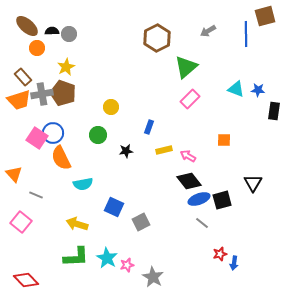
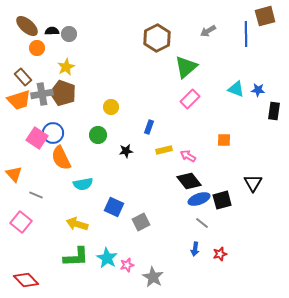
blue arrow at (234, 263): moved 39 px left, 14 px up
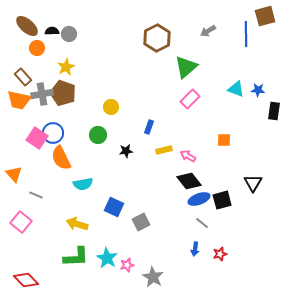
orange trapezoid at (19, 100): rotated 30 degrees clockwise
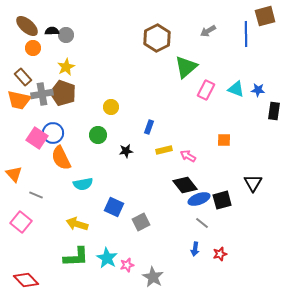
gray circle at (69, 34): moved 3 px left, 1 px down
orange circle at (37, 48): moved 4 px left
pink rectangle at (190, 99): moved 16 px right, 9 px up; rotated 18 degrees counterclockwise
black diamond at (189, 181): moved 4 px left, 4 px down
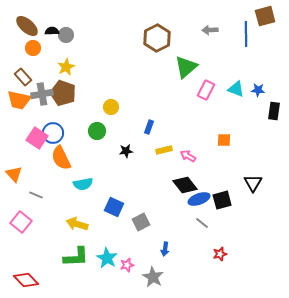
gray arrow at (208, 31): moved 2 px right, 1 px up; rotated 28 degrees clockwise
green circle at (98, 135): moved 1 px left, 4 px up
blue arrow at (195, 249): moved 30 px left
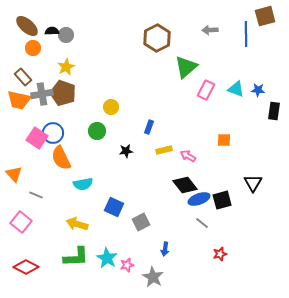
red diamond at (26, 280): moved 13 px up; rotated 20 degrees counterclockwise
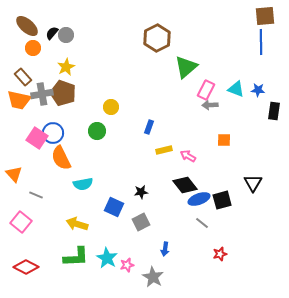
brown square at (265, 16): rotated 10 degrees clockwise
gray arrow at (210, 30): moved 75 px down
black semicircle at (52, 31): moved 2 px down; rotated 48 degrees counterclockwise
blue line at (246, 34): moved 15 px right, 8 px down
black star at (126, 151): moved 15 px right, 41 px down
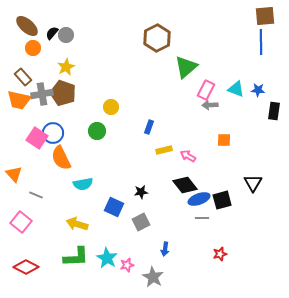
gray line at (202, 223): moved 5 px up; rotated 40 degrees counterclockwise
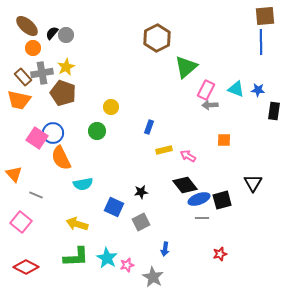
gray cross at (42, 94): moved 21 px up
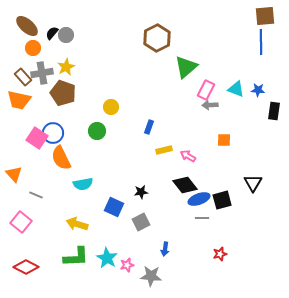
gray star at (153, 277): moved 2 px left, 1 px up; rotated 25 degrees counterclockwise
